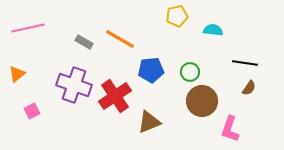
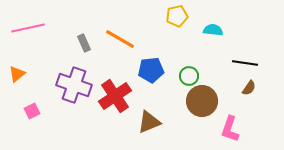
gray rectangle: moved 1 px down; rotated 36 degrees clockwise
green circle: moved 1 px left, 4 px down
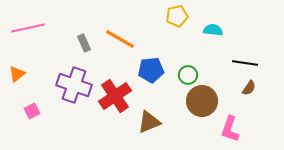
green circle: moved 1 px left, 1 px up
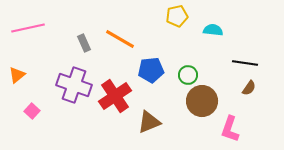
orange triangle: moved 1 px down
pink square: rotated 21 degrees counterclockwise
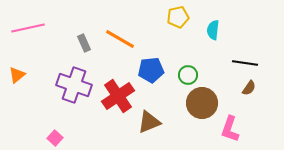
yellow pentagon: moved 1 px right, 1 px down
cyan semicircle: rotated 90 degrees counterclockwise
red cross: moved 3 px right
brown circle: moved 2 px down
pink square: moved 23 px right, 27 px down
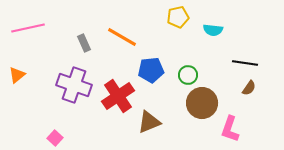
cyan semicircle: rotated 90 degrees counterclockwise
orange line: moved 2 px right, 2 px up
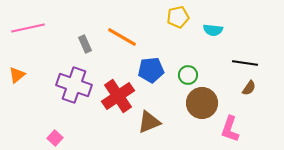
gray rectangle: moved 1 px right, 1 px down
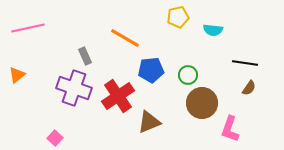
orange line: moved 3 px right, 1 px down
gray rectangle: moved 12 px down
purple cross: moved 3 px down
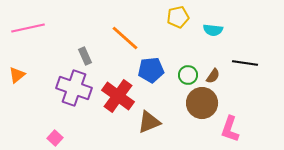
orange line: rotated 12 degrees clockwise
brown semicircle: moved 36 px left, 12 px up
red cross: rotated 20 degrees counterclockwise
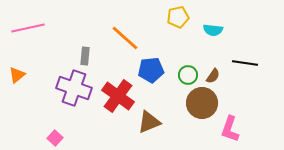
gray rectangle: rotated 30 degrees clockwise
